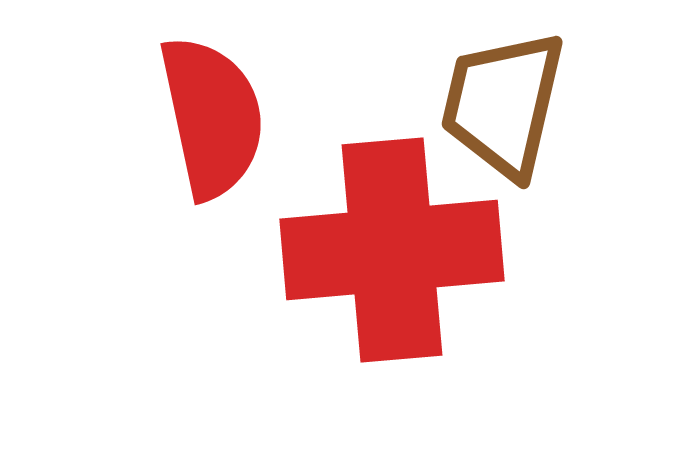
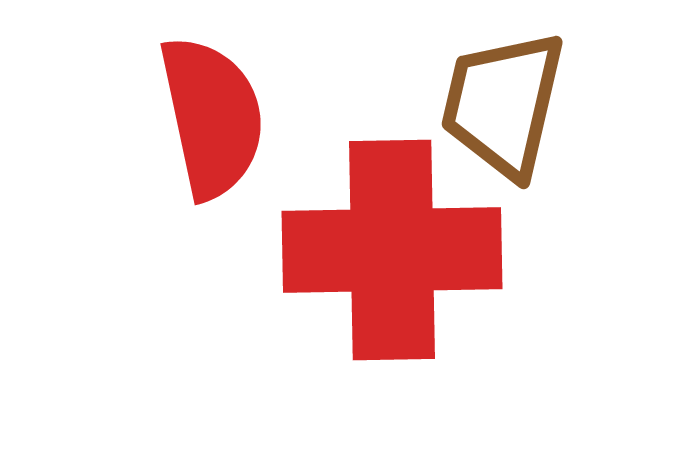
red cross: rotated 4 degrees clockwise
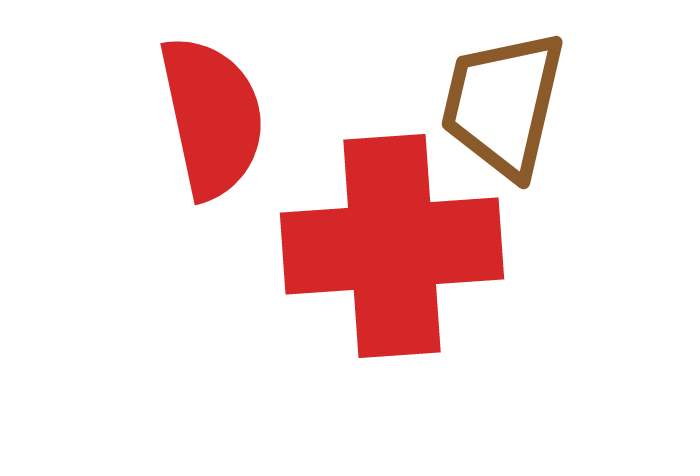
red cross: moved 4 px up; rotated 3 degrees counterclockwise
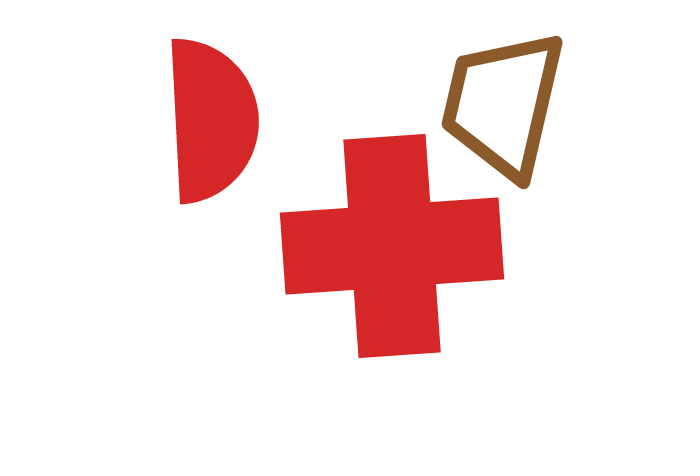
red semicircle: moved 1 px left, 3 px down; rotated 9 degrees clockwise
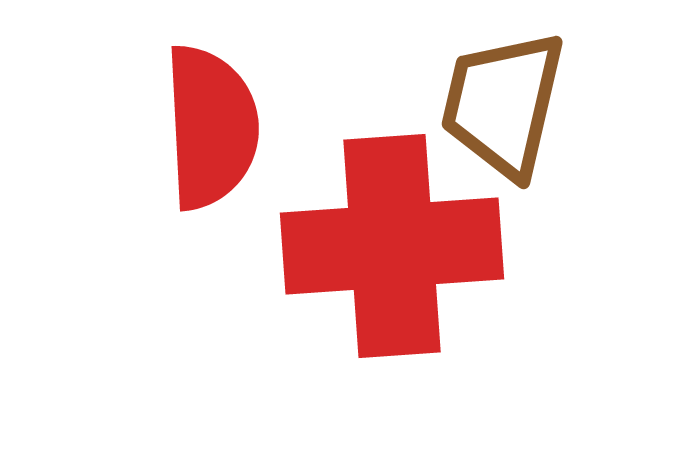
red semicircle: moved 7 px down
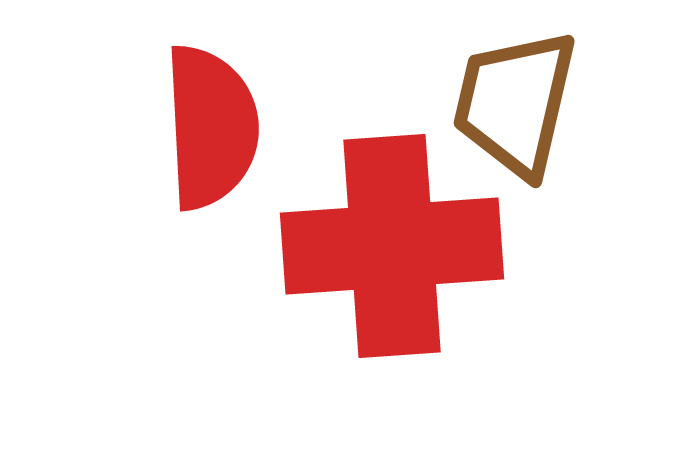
brown trapezoid: moved 12 px right, 1 px up
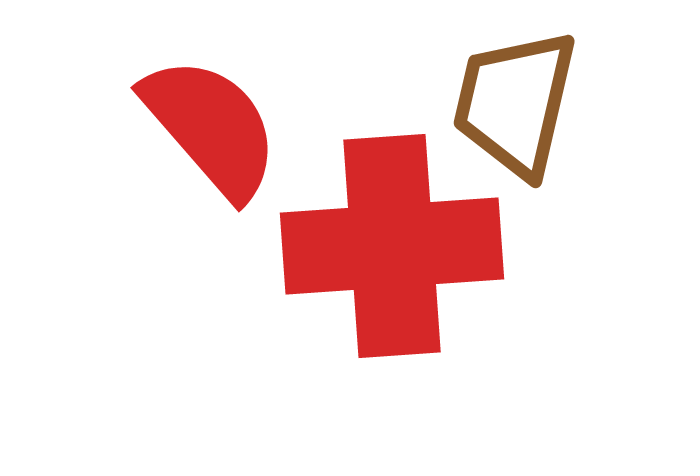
red semicircle: rotated 38 degrees counterclockwise
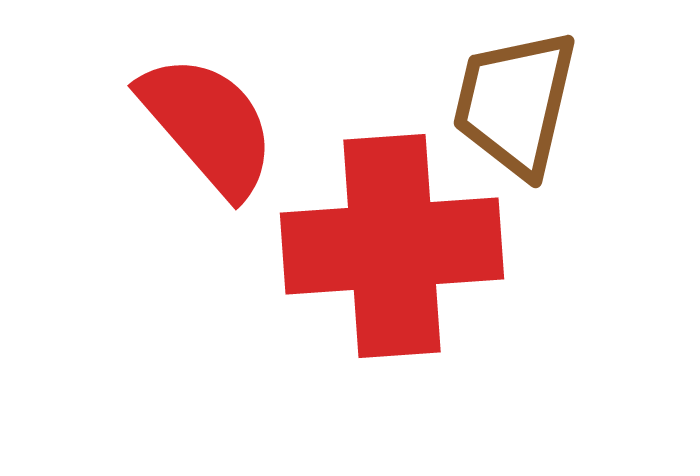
red semicircle: moved 3 px left, 2 px up
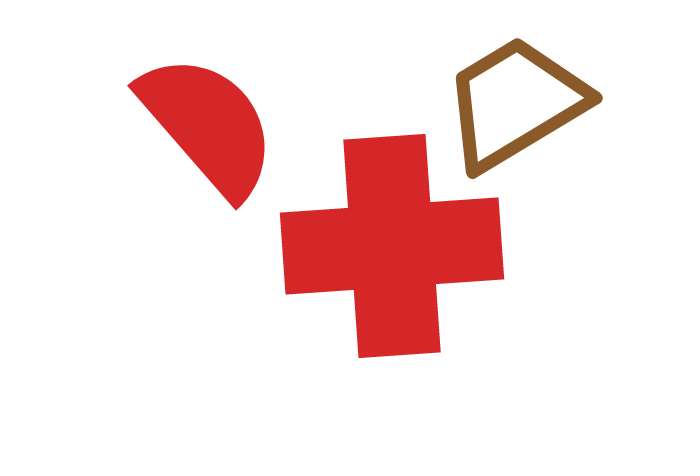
brown trapezoid: rotated 46 degrees clockwise
